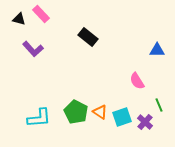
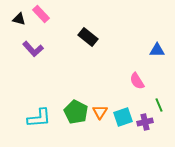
orange triangle: rotated 28 degrees clockwise
cyan square: moved 1 px right
purple cross: rotated 35 degrees clockwise
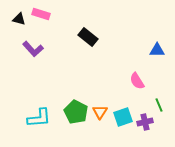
pink rectangle: rotated 30 degrees counterclockwise
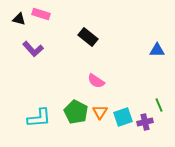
pink semicircle: moved 41 px left; rotated 24 degrees counterclockwise
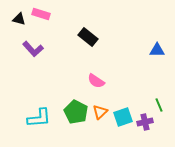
orange triangle: rotated 14 degrees clockwise
